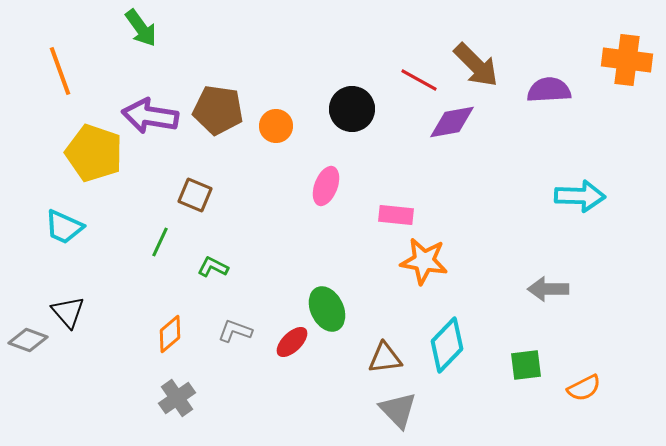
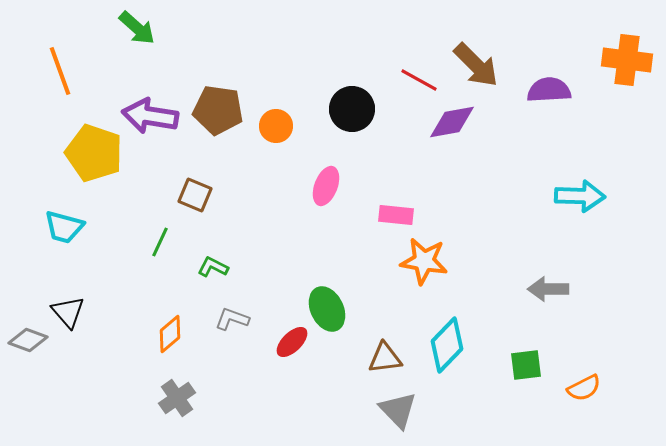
green arrow: moved 4 px left; rotated 12 degrees counterclockwise
cyan trapezoid: rotated 9 degrees counterclockwise
gray L-shape: moved 3 px left, 12 px up
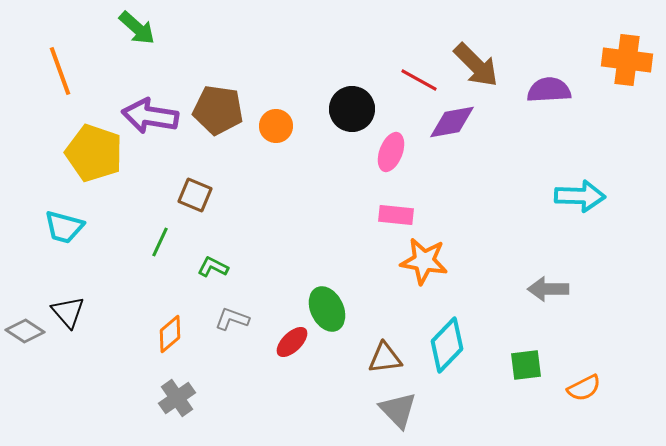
pink ellipse: moved 65 px right, 34 px up
gray diamond: moved 3 px left, 9 px up; rotated 12 degrees clockwise
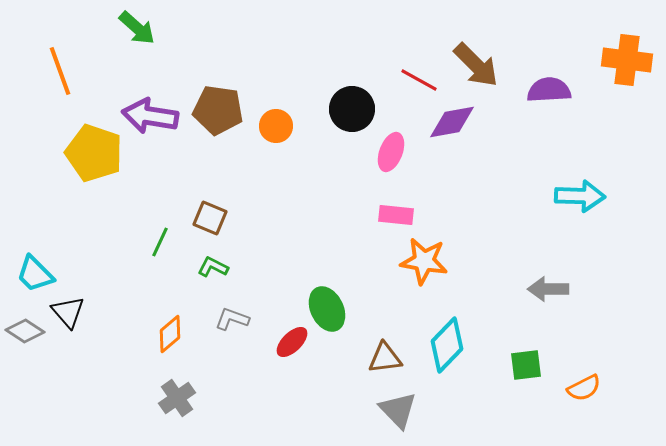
brown square: moved 15 px right, 23 px down
cyan trapezoid: moved 29 px left, 47 px down; rotated 30 degrees clockwise
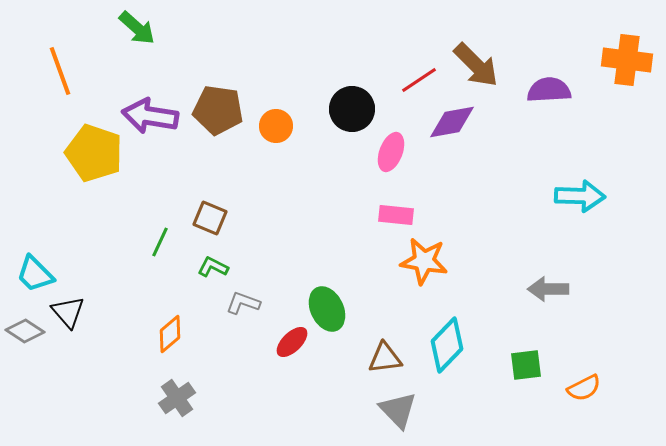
red line: rotated 63 degrees counterclockwise
gray L-shape: moved 11 px right, 16 px up
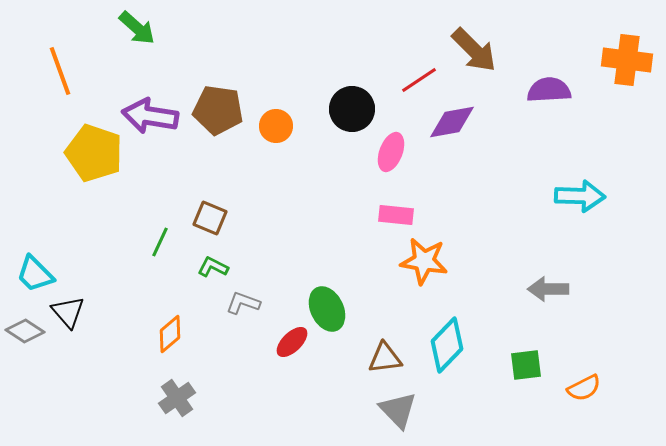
brown arrow: moved 2 px left, 15 px up
